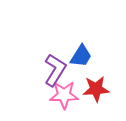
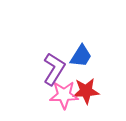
purple L-shape: moved 1 px left, 1 px up
red star: moved 10 px left, 2 px down
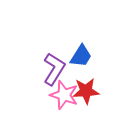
pink star: rotated 20 degrees clockwise
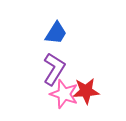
blue trapezoid: moved 25 px left, 23 px up
pink star: moved 1 px up
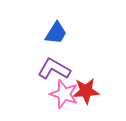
purple L-shape: rotated 92 degrees counterclockwise
